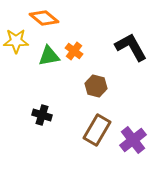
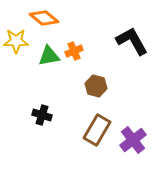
black L-shape: moved 1 px right, 6 px up
orange cross: rotated 30 degrees clockwise
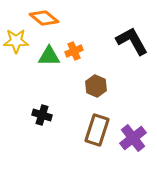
green triangle: rotated 10 degrees clockwise
brown hexagon: rotated 10 degrees clockwise
brown rectangle: rotated 12 degrees counterclockwise
purple cross: moved 2 px up
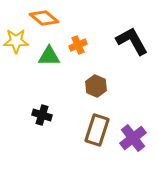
orange cross: moved 4 px right, 6 px up
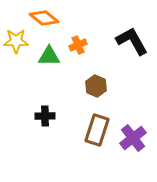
black cross: moved 3 px right, 1 px down; rotated 18 degrees counterclockwise
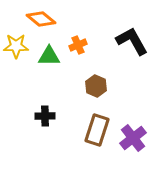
orange diamond: moved 3 px left, 1 px down
yellow star: moved 5 px down
